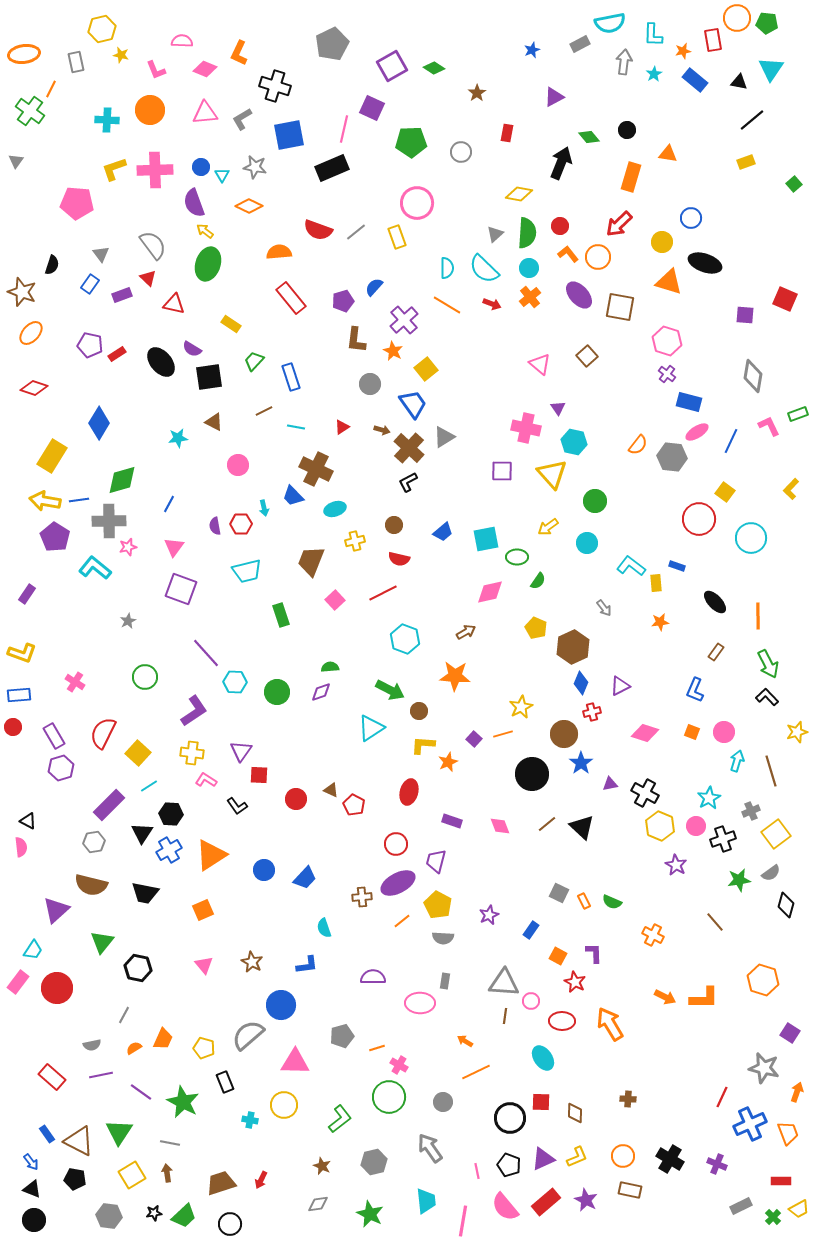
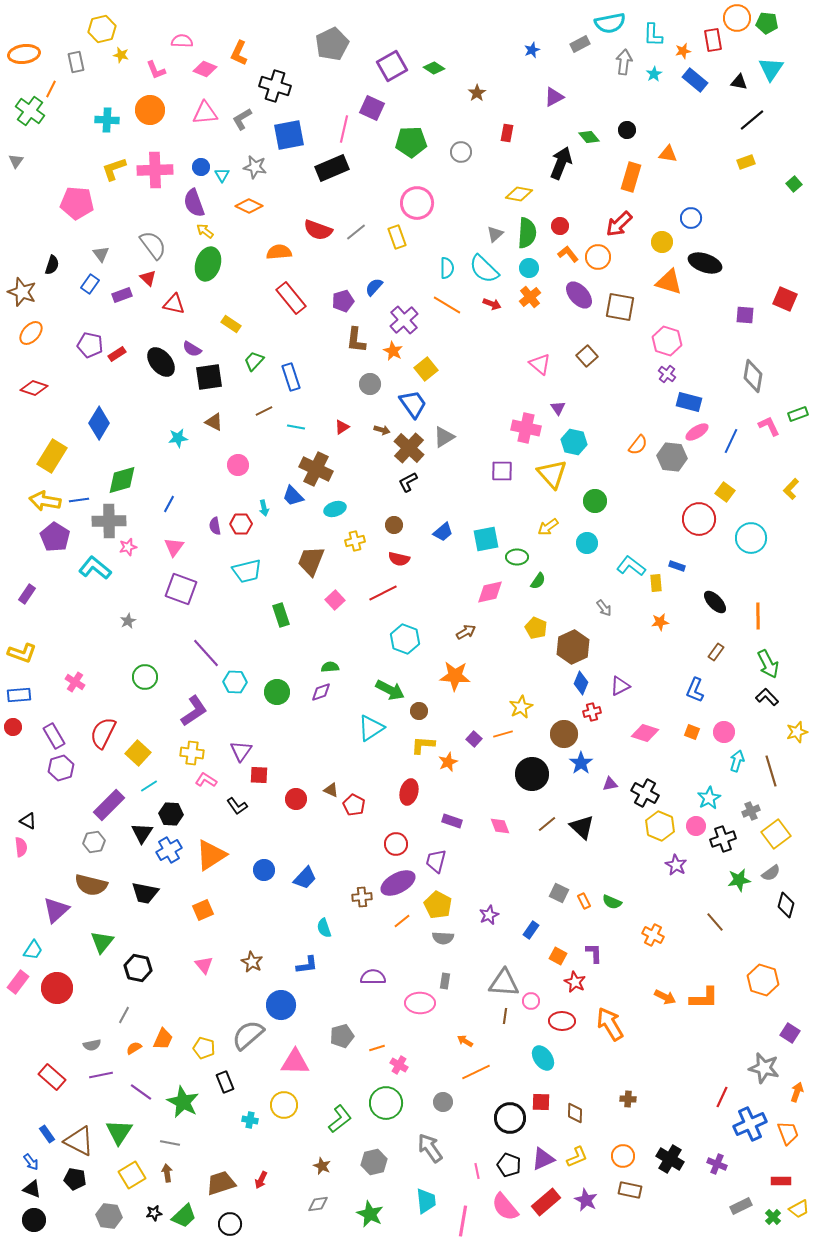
green circle at (389, 1097): moved 3 px left, 6 px down
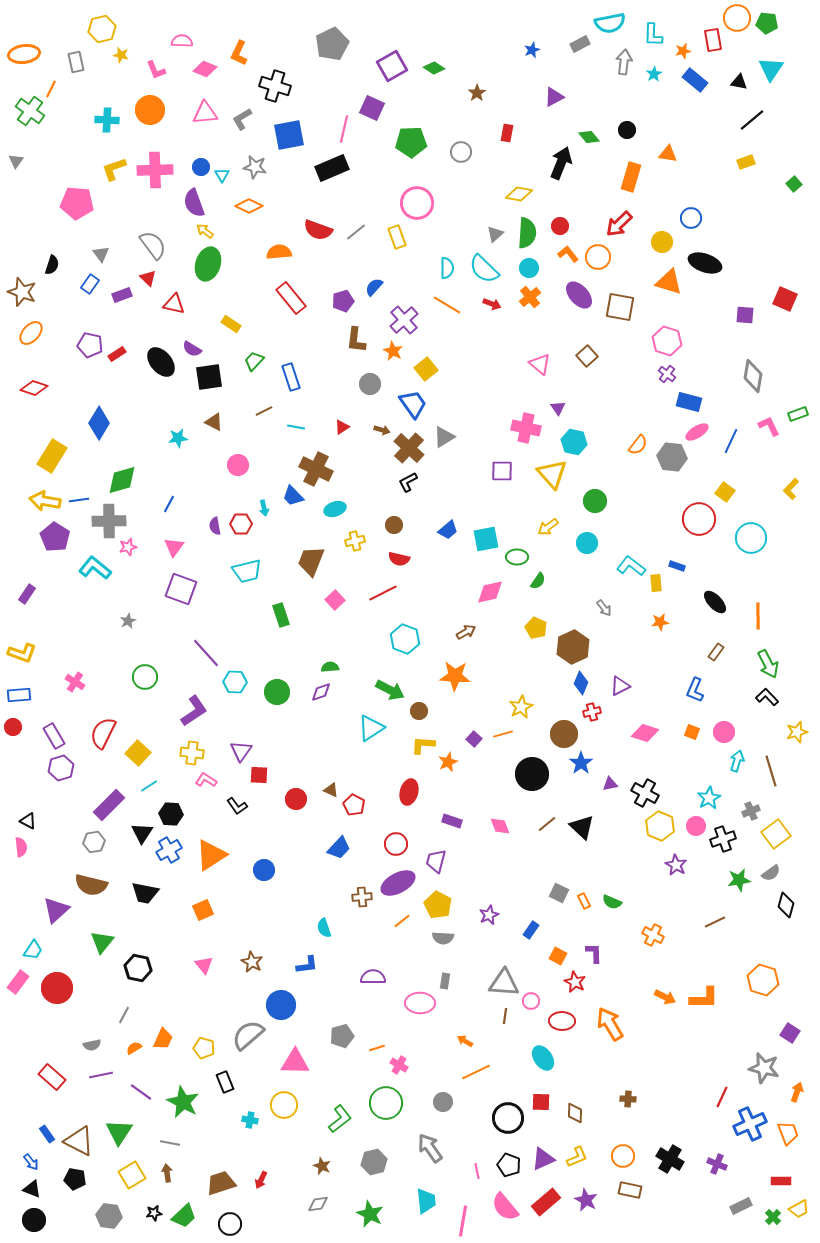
blue trapezoid at (443, 532): moved 5 px right, 2 px up
blue trapezoid at (305, 878): moved 34 px right, 30 px up
brown line at (715, 922): rotated 75 degrees counterclockwise
black circle at (510, 1118): moved 2 px left
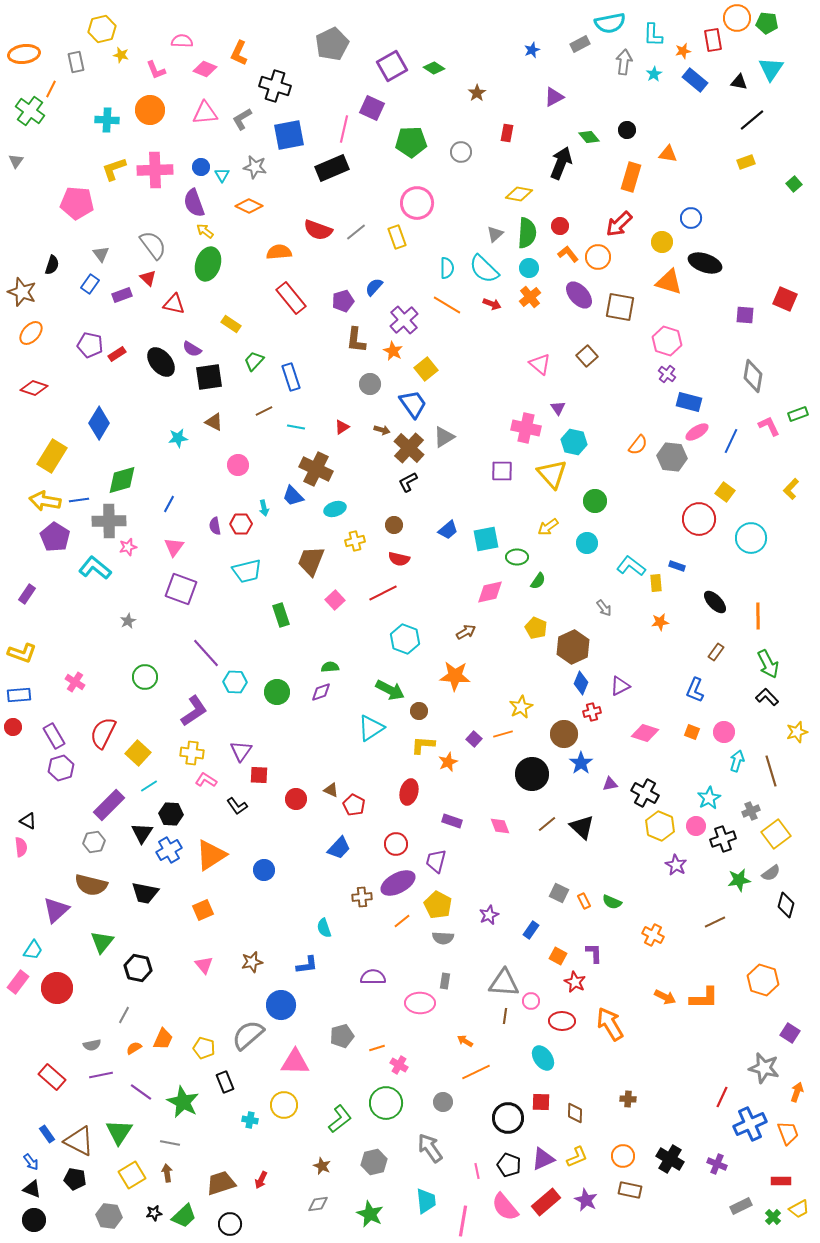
brown star at (252, 962): rotated 30 degrees clockwise
